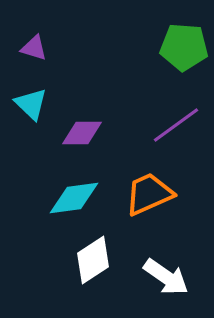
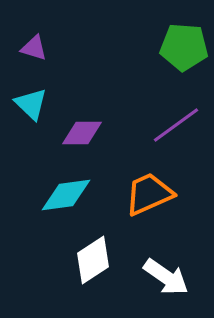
cyan diamond: moved 8 px left, 3 px up
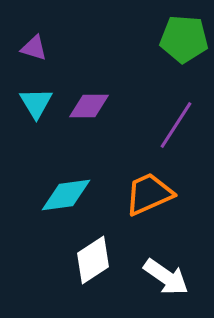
green pentagon: moved 8 px up
cyan triangle: moved 5 px right, 1 px up; rotated 15 degrees clockwise
purple line: rotated 21 degrees counterclockwise
purple diamond: moved 7 px right, 27 px up
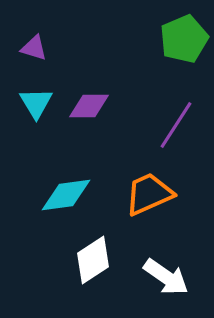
green pentagon: rotated 27 degrees counterclockwise
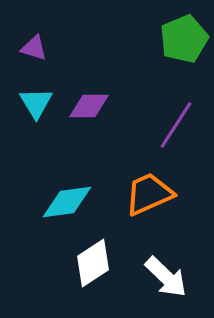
cyan diamond: moved 1 px right, 7 px down
white diamond: moved 3 px down
white arrow: rotated 9 degrees clockwise
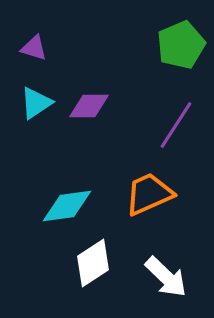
green pentagon: moved 3 px left, 6 px down
cyan triangle: rotated 27 degrees clockwise
cyan diamond: moved 4 px down
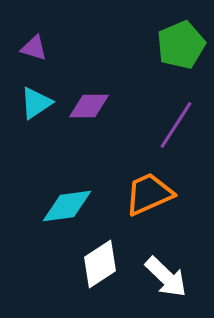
white diamond: moved 7 px right, 1 px down
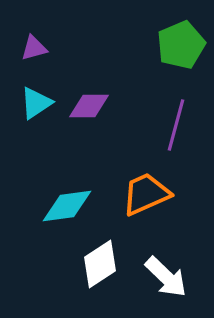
purple triangle: rotated 32 degrees counterclockwise
purple line: rotated 18 degrees counterclockwise
orange trapezoid: moved 3 px left
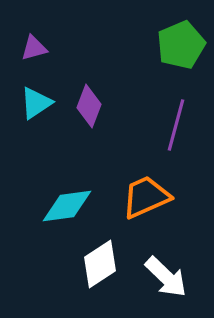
purple diamond: rotated 69 degrees counterclockwise
orange trapezoid: moved 3 px down
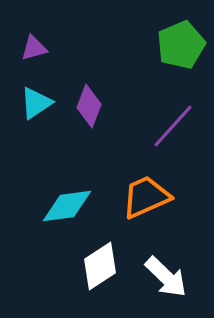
purple line: moved 3 px left, 1 px down; rotated 27 degrees clockwise
white diamond: moved 2 px down
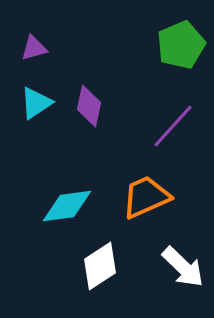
purple diamond: rotated 9 degrees counterclockwise
white arrow: moved 17 px right, 10 px up
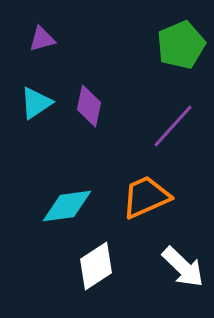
purple triangle: moved 8 px right, 9 px up
white diamond: moved 4 px left
